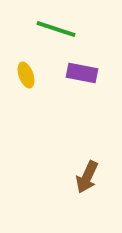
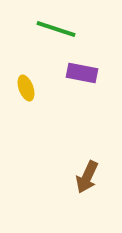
yellow ellipse: moved 13 px down
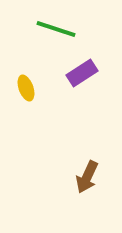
purple rectangle: rotated 44 degrees counterclockwise
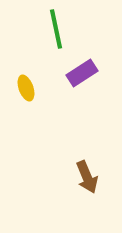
green line: rotated 60 degrees clockwise
brown arrow: rotated 48 degrees counterclockwise
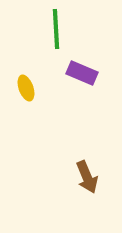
green line: rotated 9 degrees clockwise
purple rectangle: rotated 56 degrees clockwise
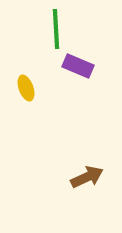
purple rectangle: moved 4 px left, 7 px up
brown arrow: rotated 92 degrees counterclockwise
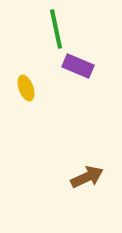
green line: rotated 9 degrees counterclockwise
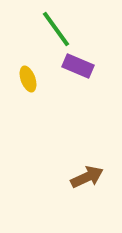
green line: rotated 24 degrees counterclockwise
yellow ellipse: moved 2 px right, 9 px up
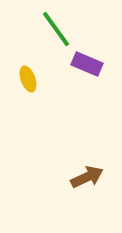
purple rectangle: moved 9 px right, 2 px up
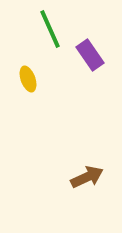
green line: moved 6 px left; rotated 12 degrees clockwise
purple rectangle: moved 3 px right, 9 px up; rotated 32 degrees clockwise
